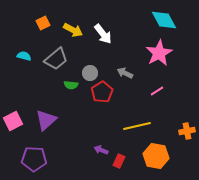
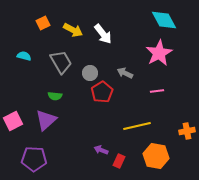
gray trapezoid: moved 5 px right, 3 px down; rotated 80 degrees counterclockwise
green semicircle: moved 16 px left, 11 px down
pink line: rotated 24 degrees clockwise
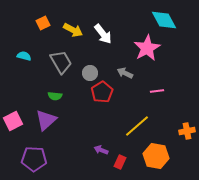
pink star: moved 12 px left, 5 px up
yellow line: rotated 28 degrees counterclockwise
red rectangle: moved 1 px right, 1 px down
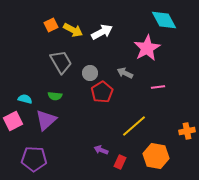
orange square: moved 8 px right, 2 px down
white arrow: moved 1 px left, 2 px up; rotated 80 degrees counterclockwise
cyan semicircle: moved 1 px right, 43 px down
pink line: moved 1 px right, 4 px up
yellow line: moved 3 px left
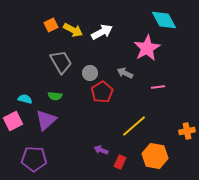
orange hexagon: moved 1 px left
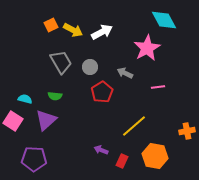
gray circle: moved 6 px up
pink square: rotated 30 degrees counterclockwise
red rectangle: moved 2 px right, 1 px up
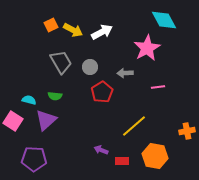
gray arrow: rotated 28 degrees counterclockwise
cyan semicircle: moved 4 px right, 1 px down
red rectangle: rotated 64 degrees clockwise
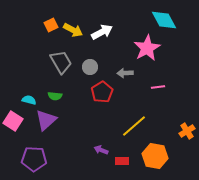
orange cross: rotated 21 degrees counterclockwise
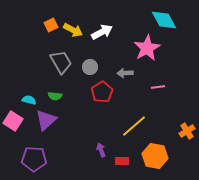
purple arrow: rotated 48 degrees clockwise
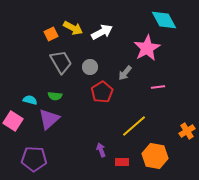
orange square: moved 9 px down
yellow arrow: moved 2 px up
gray arrow: rotated 49 degrees counterclockwise
cyan semicircle: moved 1 px right
purple triangle: moved 3 px right, 1 px up
red rectangle: moved 1 px down
